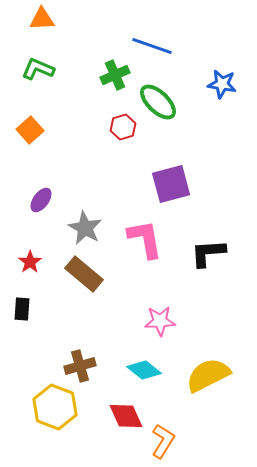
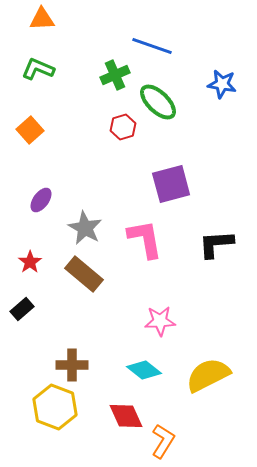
black L-shape: moved 8 px right, 9 px up
black rectangle: rotated 45 degrees clockwise
brown cross: moved 8 px left, 1 px up; rotated 16 degrees clockwise
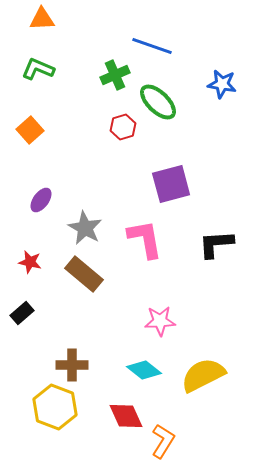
red star: rotated 25 degrees counterclockwise
black rectangle: moved 4 px down
yellow semicircle: moved 5 px left
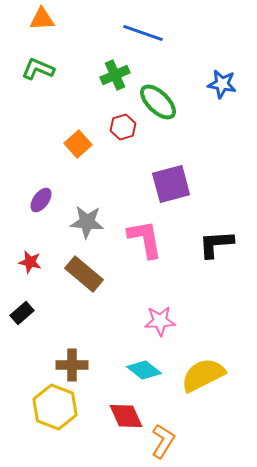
blue line: moved 9 px left, 13 px up
orange square: moved 48 px right, 14 px down
gray star: moved 2 px right, 6 px up; rotated 24 degrees counterclockwise
